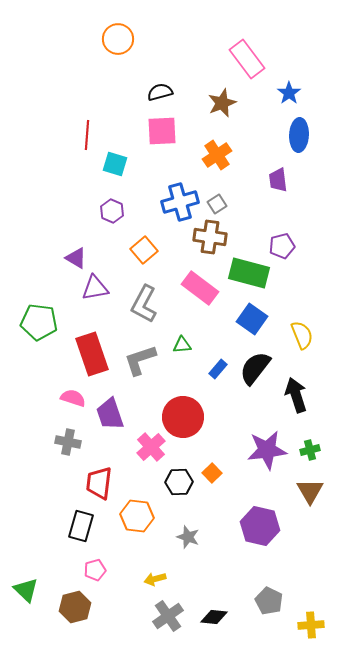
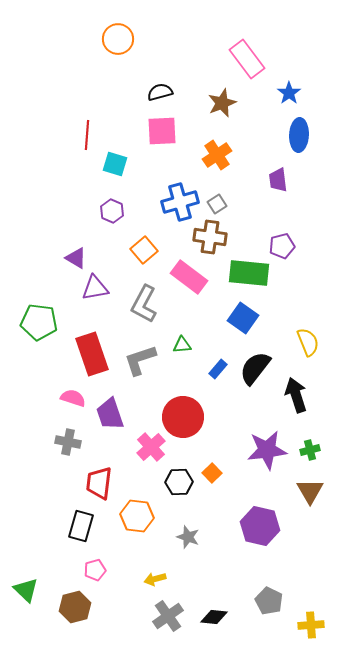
green rectangle at (249, 273): rotated 9 degrees counterclockwise
pink rectangle at (200, 288): moved 11 px left, 11 px up
blue square at (252, 319): moved 9 px left, 1 px up
yellow semicircle at (302, 335): moved 6 px right, 7 px down
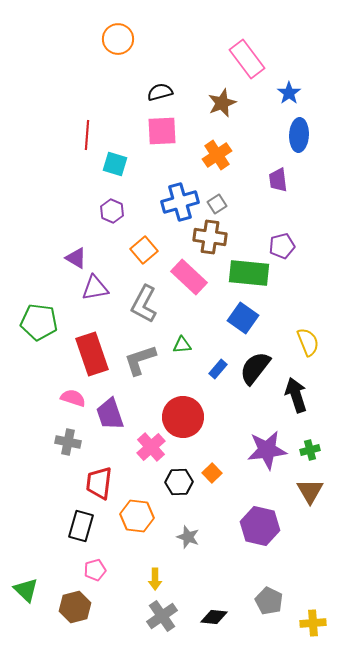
pink rectangle at (189, 277): rotated 6 degrees clockwise
yellow arrow at (155, 579): rotated 75 degrees counterclockwise
gray cross at (168, 616): moved 6 px left
yellow cross at (311, 625): moved 2 px right, 2 px up
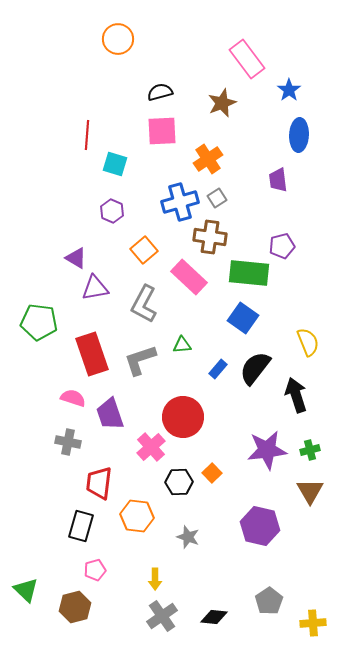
blue star at (289, 93): moved 3 px up
orange cross at (217, 155): moved 9 px left, 4 px down
gray square at (217, 204): moved 6 px up
gray pentagon at (269, 601): rotated 12 degrees clockwise
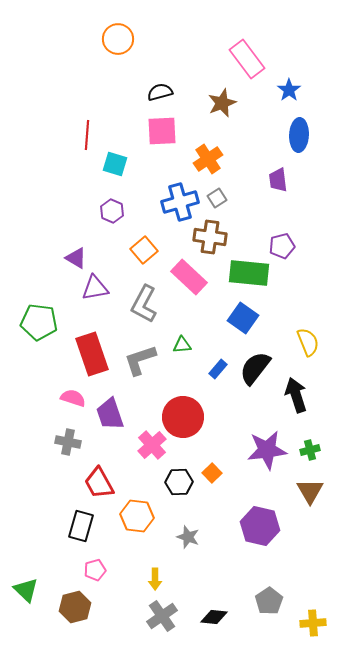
pink cross at (151, 447): moved 1 px right, 2 px up
red trapezoid at (99, 483): rotated 36 degrees counterclockwise
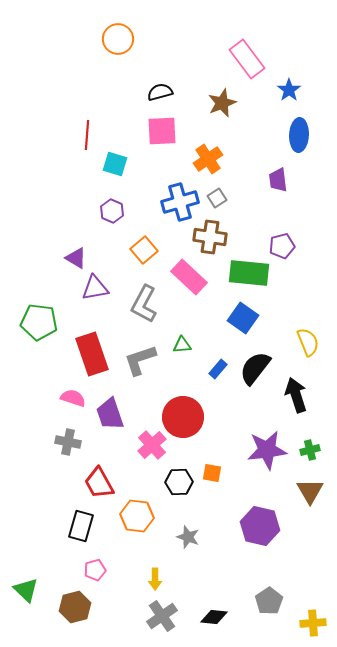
orange square at (212, 473): rotated 36 degrees counterclockwise
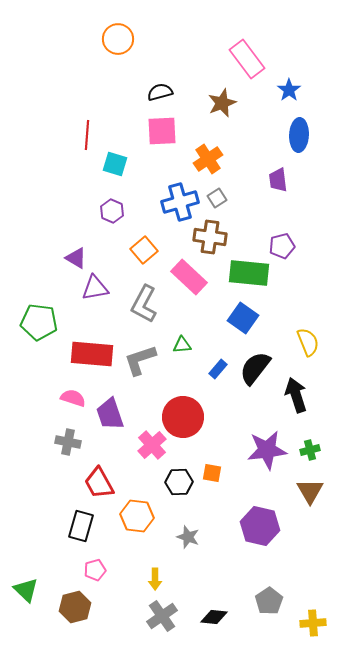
red rectangle at (92, 354): rotated 66 degrees counterclockwise
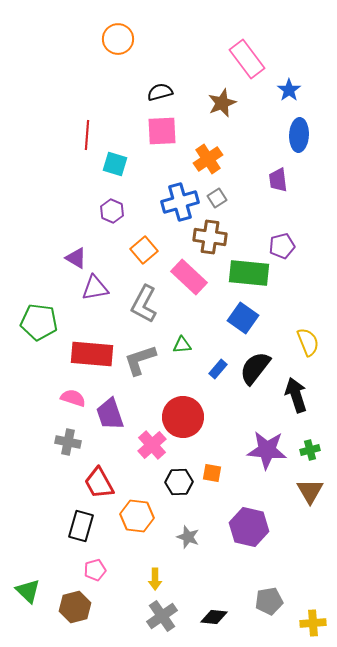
purple star at (267, 450): rotated 12 degrees clockwise
purple hexagon at (260, 526): moved 11 px left, 1 px down
green triangle at (26, 590): moved 2 px right, 1 px down
gray pentagon at (269, 601): rotated 24 degrees clockwise
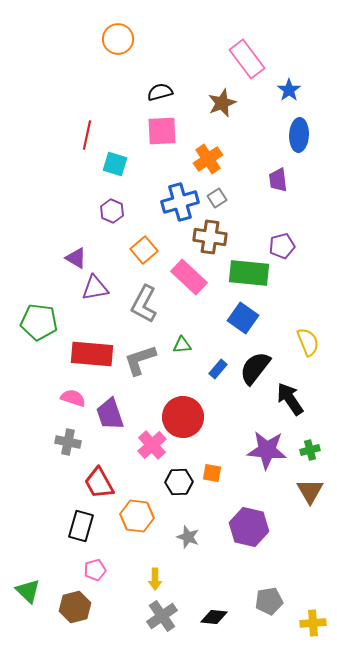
red line at (87, 135): rotated 8 degrees clockwise
black arrow at (296, 395): moved 6 px left, 4 px down; rotated 16 degrees counterclockwise
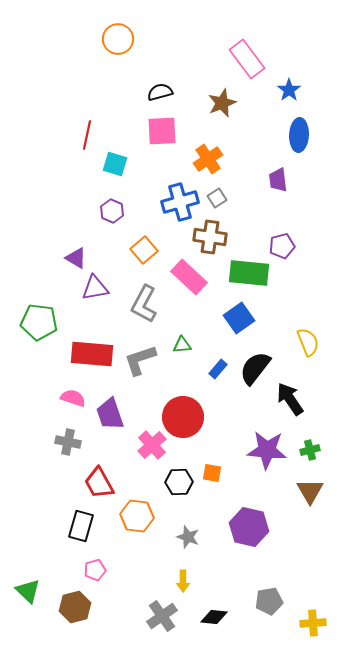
blue square at (243, 318): moved 4 px left; rotated 20 degrees clockwise
yellow arrow at (155, 579): moved 28 px right, 2 px down
